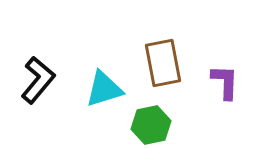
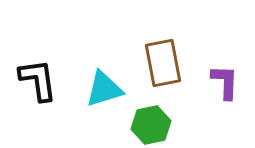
black L-shape: rotated 48 degrees counterclockwise
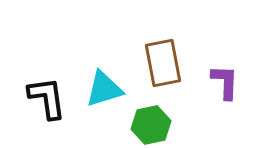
black L-shape: moved 9 px right, 18 px down
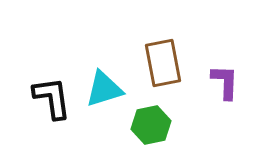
black L-shape: moved 5 px right
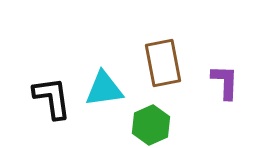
cyan triangle: rotated 9 degrees clockwise
green hexagon: rotated 12 degrees counterclockwise
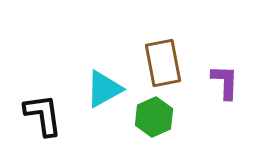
cyan triangle: rotated 21 degrees counterclockwise
black L-shape: moved 9 px left, 17 px down
green hexagon: moved 3 px right, 8 px up
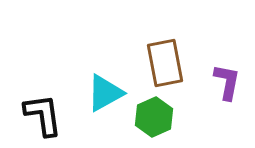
brown rectangle: moved 2 px right
purple L-shape: moved 2 px right; rotated 9 degrees clockwise
cyan triangle: moved 1 px right, 4 px down
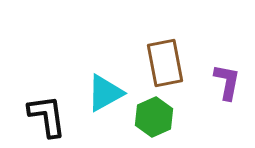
black L-shape: moved 4 px right, 1 px down
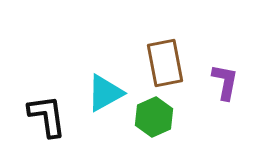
purple L-shape: moved 2 px left
